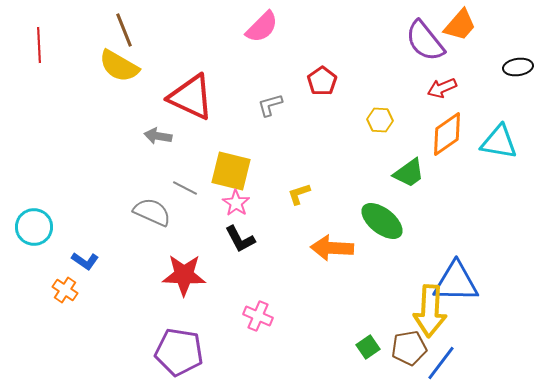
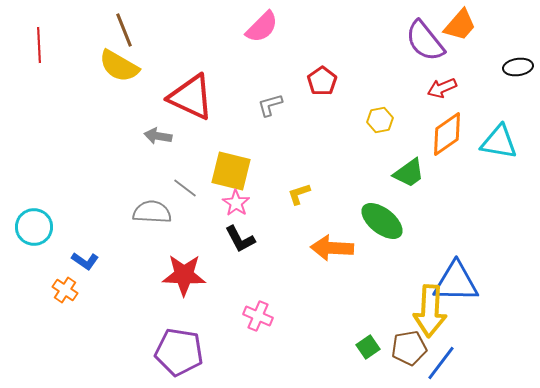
yellow hexagon: rotated 15 degrees counterclockwise
gray line: rotated 10 degrees clockwise
gray semicircle: rotated 21 degrees counterclockwise
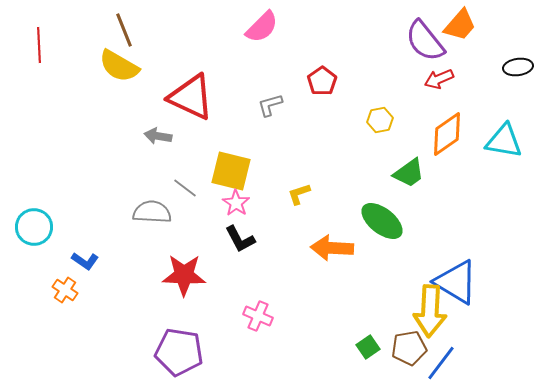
red arrow: moved 3 px left, 9 px up
cyan triangle: moved 5 px right, 1 px up
blue triangle: rotated 30 degrees clockwise
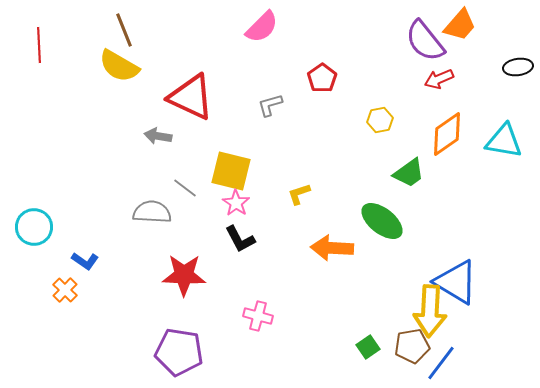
red pentagon: moved 3 px up
orange cross: rotated 10 degrees clockwise
pink cross: rotated 8 degrees counterclockwise
brown pentagon: moved 3 px right, 2 px up
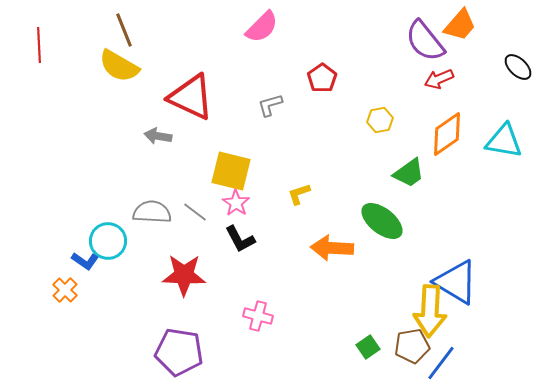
black ellipse: rotated 52 degrees clockwise
gray line: moved 10 px right, 24 px down
cyan circle: moved 74 px right, 14 px down
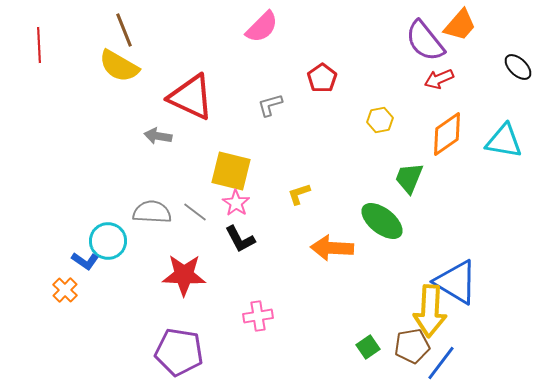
green trapezoid: moved 5 px down; rotated 148 degrees clockwise
pink cross: rotated 24 degrees counterclockwise
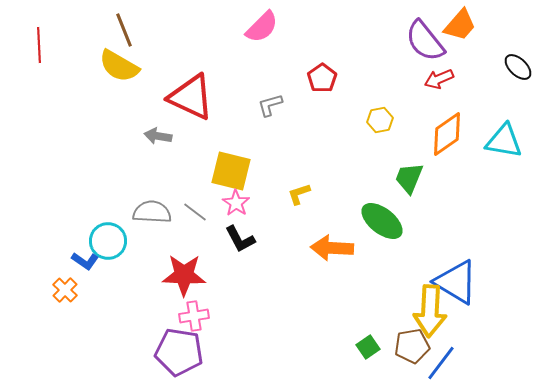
pink cross: moved 64 px left
